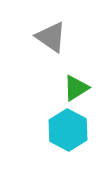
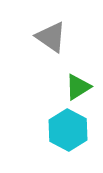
green triangle: moved 2 px right, 1 px up
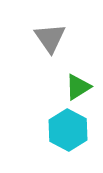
gray triangle: moved 1 px left, 1 px down; rotated 20 degrees clockwise
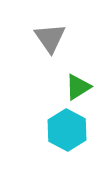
cyan hexagon: moved 1 px left
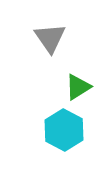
cyan hexagon: moved 3 px left
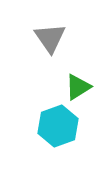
cyan hexagon: moved 6 px left, 4 px up; rotated 12 degrees clockwise
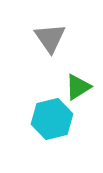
cyan hexagon: moved 6 px left, 7 px up; rotated 6 degrees clockwise
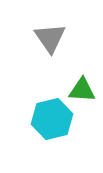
green triangle: moved 4 px right, 3 px down; rotated 36 degrees clockwise
